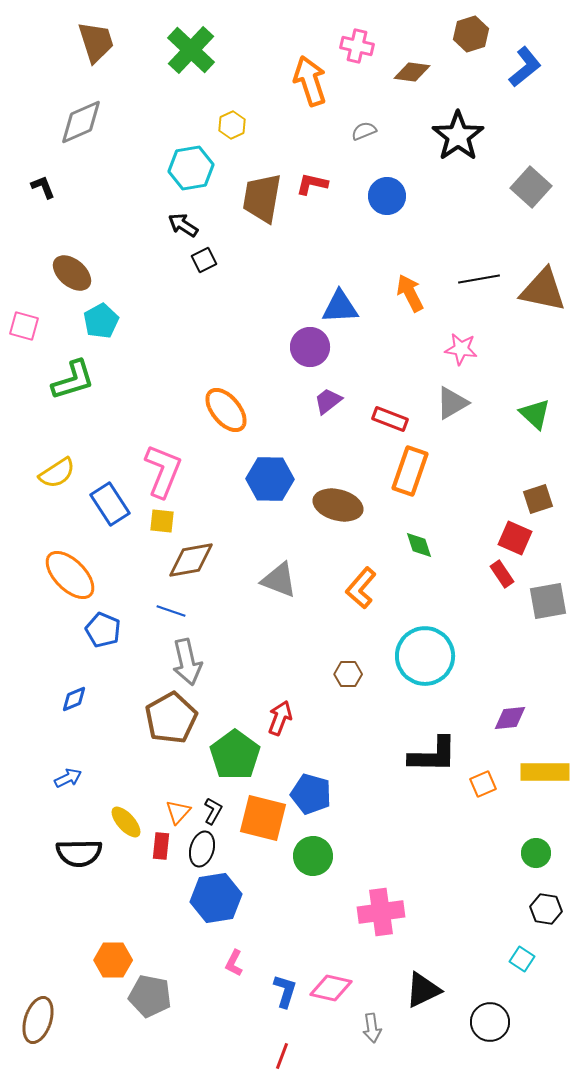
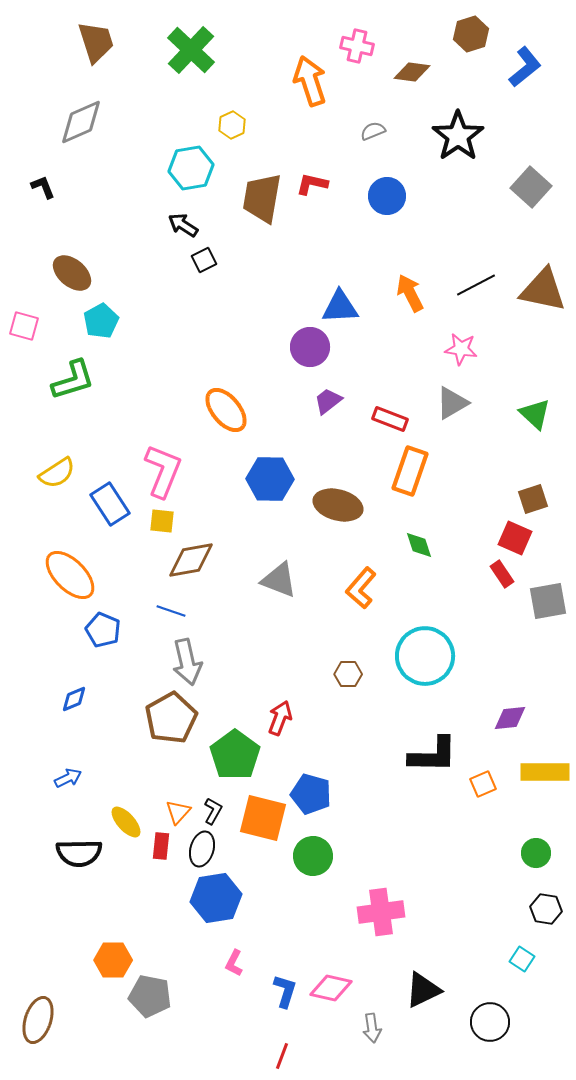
gray semicircle at (364, 131): moved 9 px right
black line at (479, 279): moved 3 px left, 6 px down; rotated 18 degrees counterclockwise
brown square at (538, 499): moved 5 px left
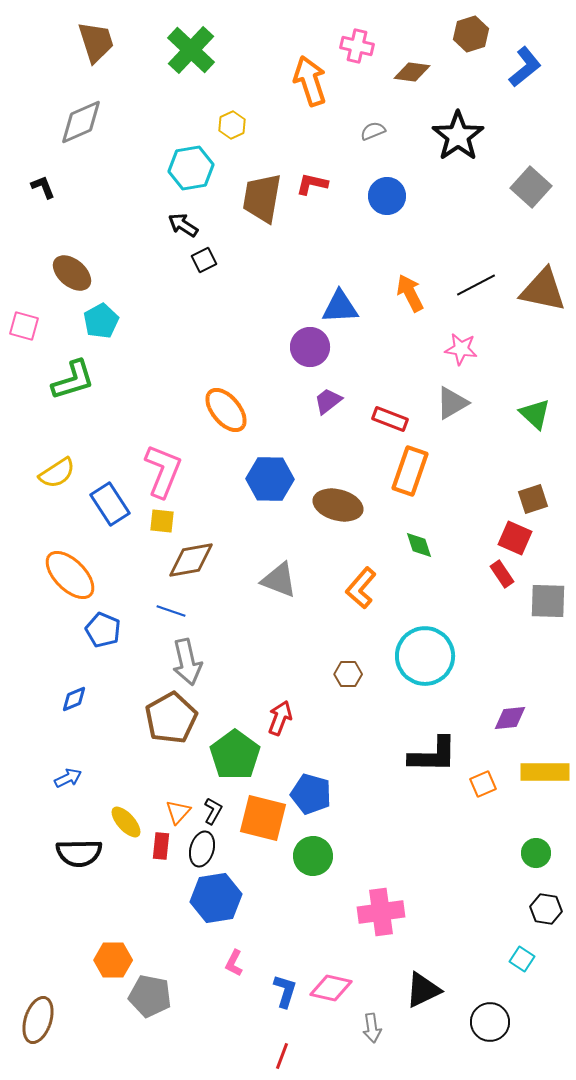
gray square at (548, 601): rotated 12 degrees clockwise
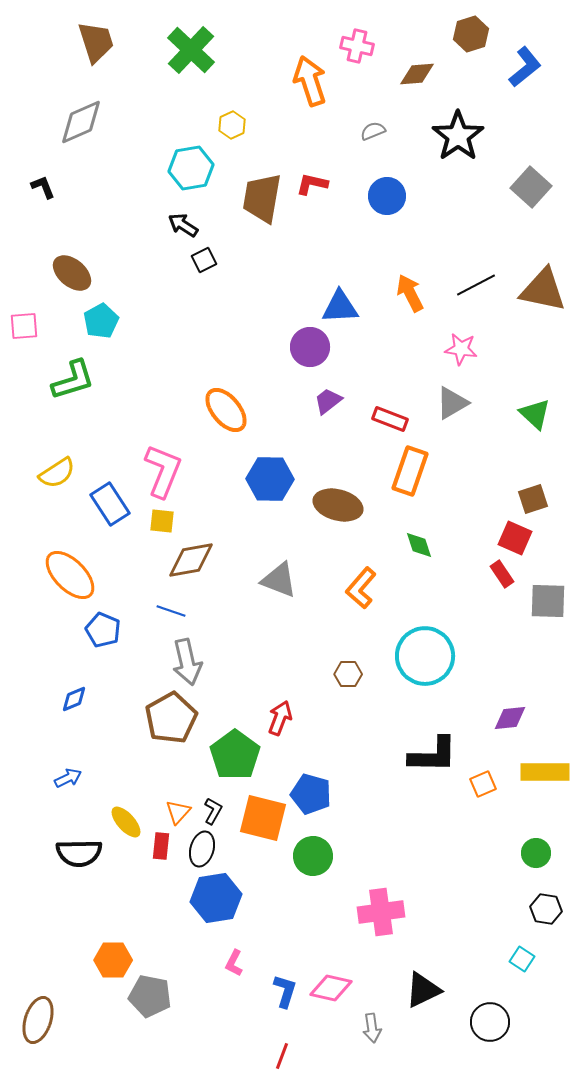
brown diamond at (412, 72): moved 5 px right, 2 px down; rotated 12 degrees counterclockwise
pink square at (24, 326): rotated 20 degrees counterclockwise
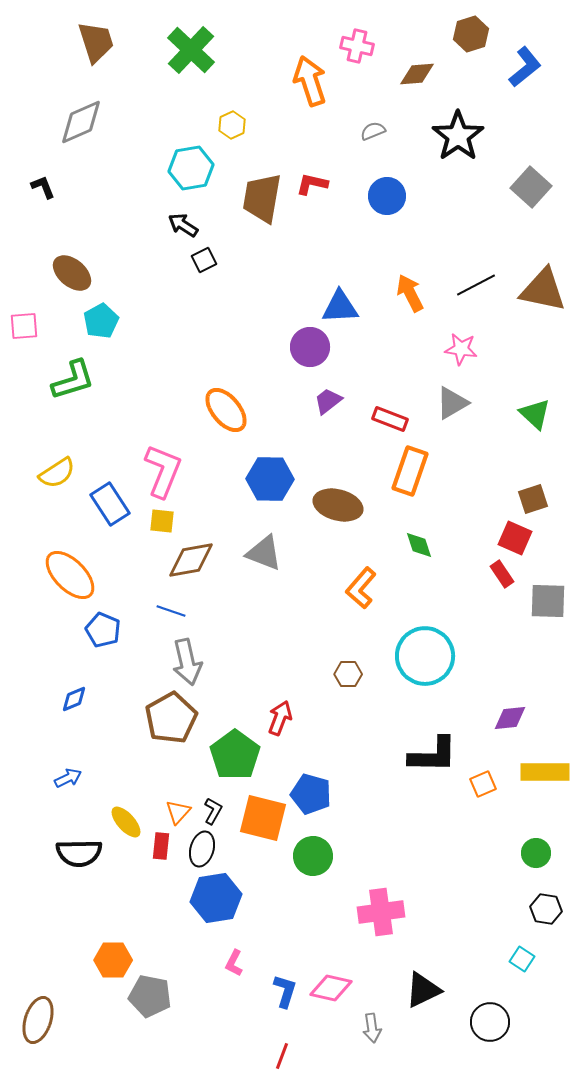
gray triangle at (279, 580): moved 15 px left, 27 px up
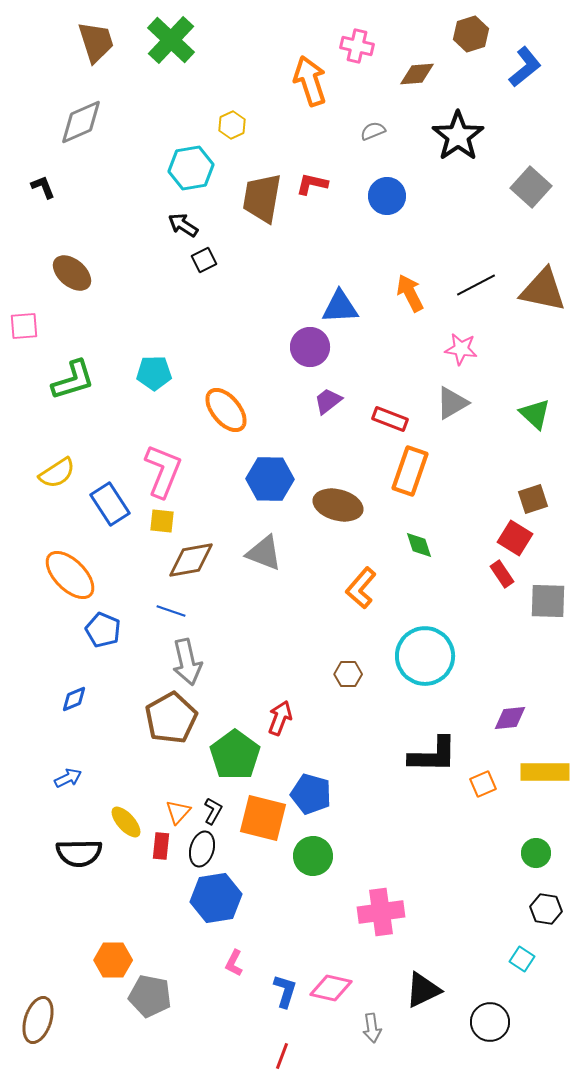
green cross at (191, 50): moved 20 px left, 10 px up
cyan pentagon at (101, 321): moved 53 px right, 52 px down; rotated 28 degrees clockwise
red square at (515, 538): rotated 8 degrees clockwise
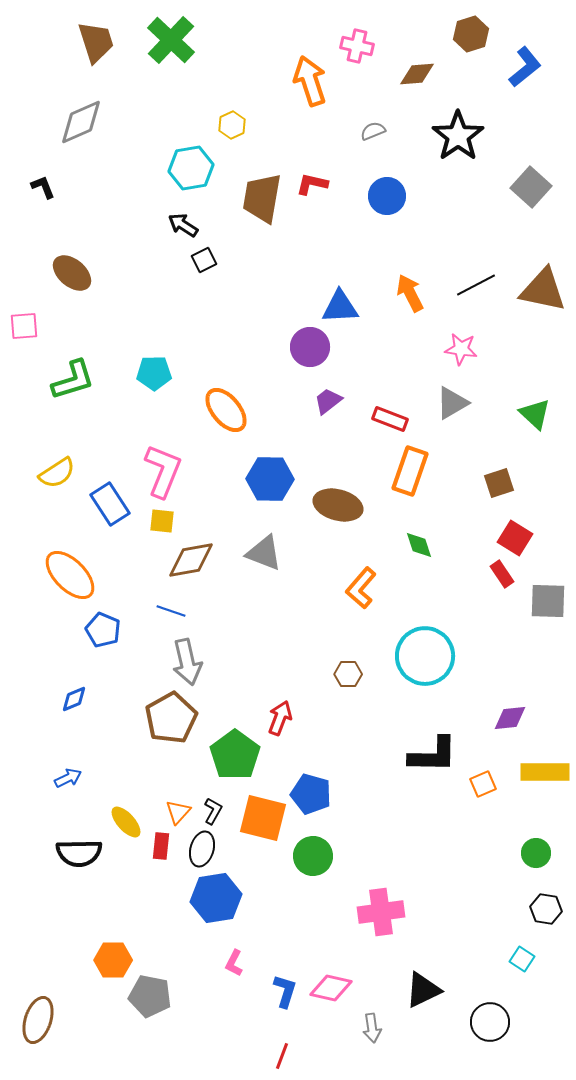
brown square at (533, 499): moved 34 px left, 16 px up
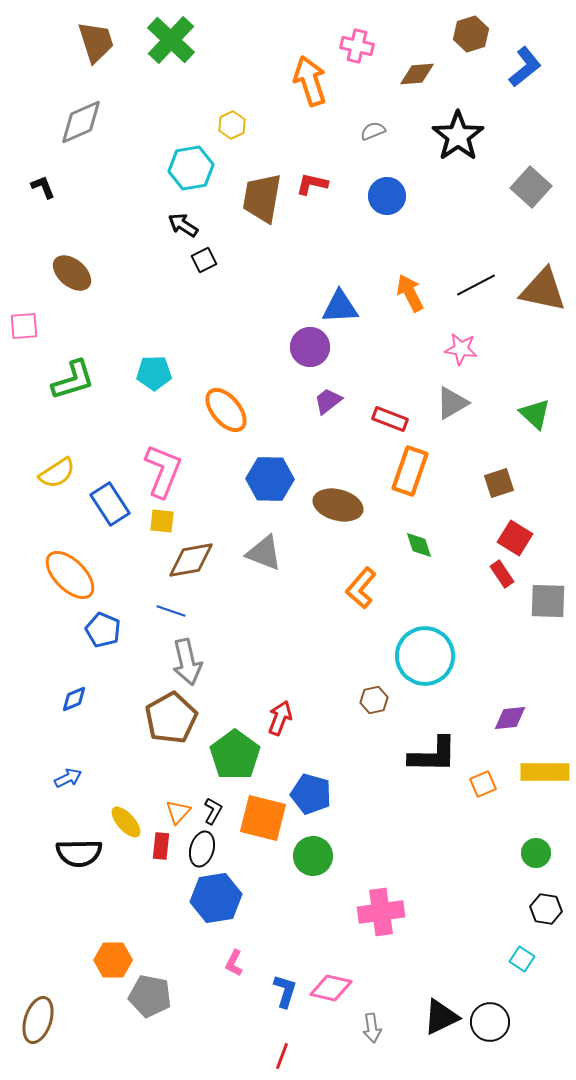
brown hexagon at (348, 674): moved 26 px right, 26 px down; rotated 12 degrees counterclockwise
black triangle at (423, 990): moved 18 px right, 27 px down
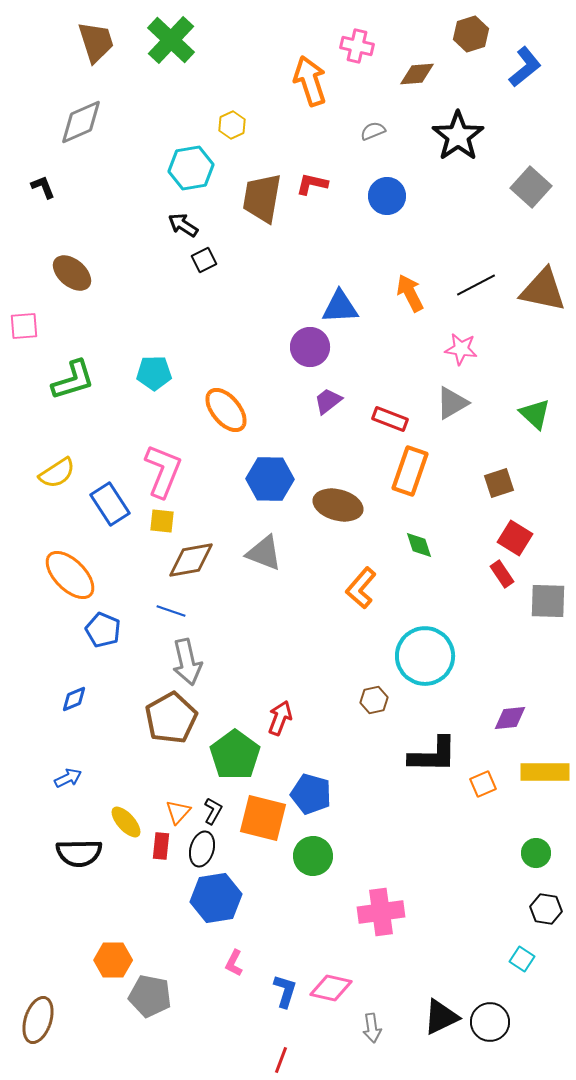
red line at (282, 1056): moved 1 px left, 4 px down
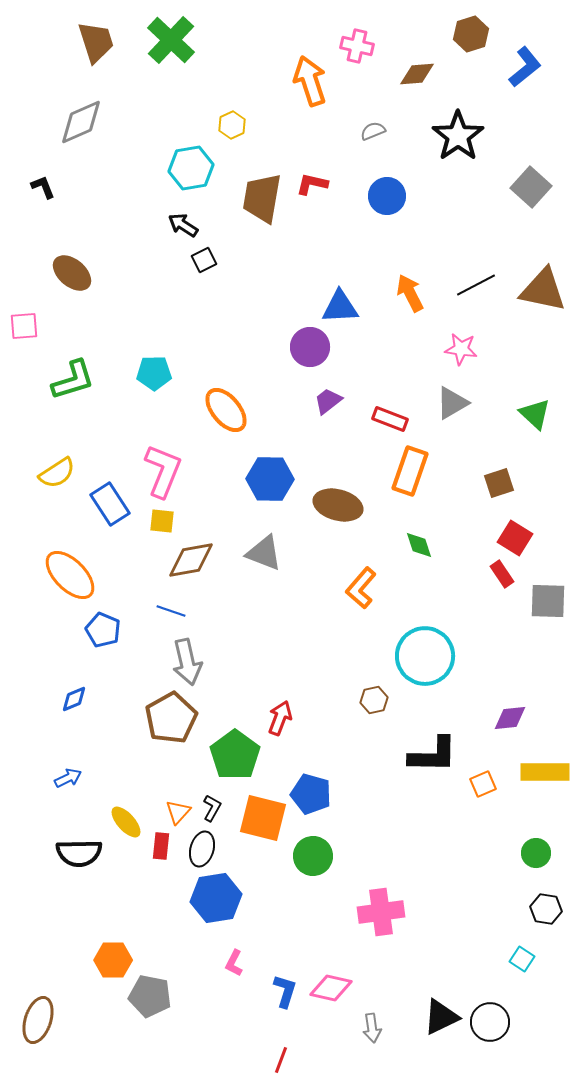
black L-shape at (213, 811): moved 1 px left, 3 px up
